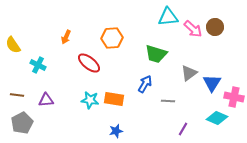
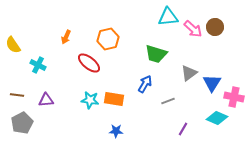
orange hexagon: moved 4 px left, 1 px down; rotated 10 degrees counterclockwise
gray line: rotated 24 degrees counterclockwise
blue star: rotated 16 degrees clockwise
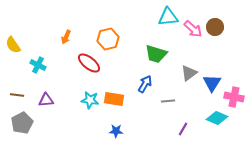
gray line: rotated 16 degrees clockwise
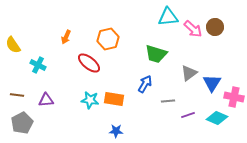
purple line: moved 5 px right, 14 px up; rotated 40 degrees clockwise
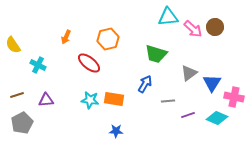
brown line: rotated 24 degrees counterclockwise
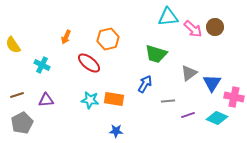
cyan cross: moved 4 px right
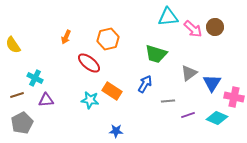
cyan cross: moved 7 px left, 13 px down
orange rectangle: moved 2 px left, 8 px up; rotated 24 degrees clockwise
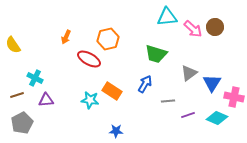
cyan triangle: moved 1 px left
red ellipse: moved 4 px up; rotated 10 degrees counterclockwise
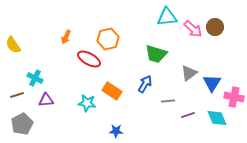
cyan star: moved 3 px left, 3 px down
cyan diamond: rotated 45 degrees clockwise
gray pentagon: moved 1 px down
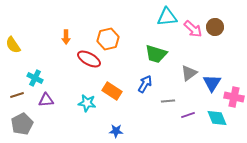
orange arrow: rotated 24 degrees counterclockwise
